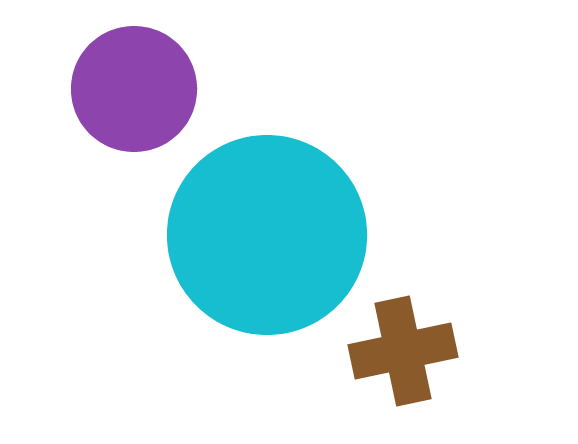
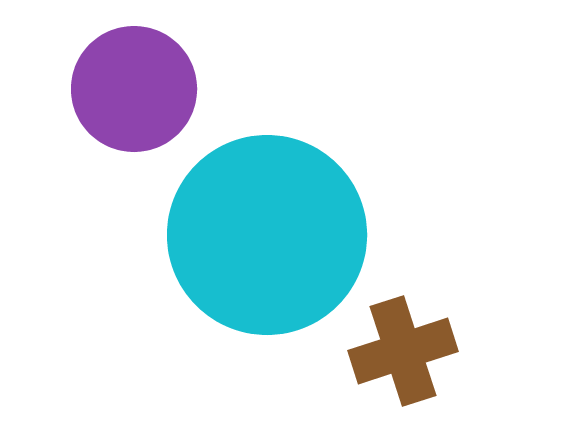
brown cross: rotated 6 degrees counterclockwise
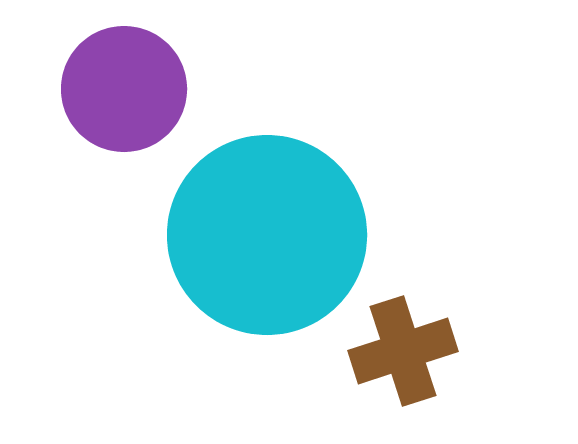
purple circle: moved 10 px left
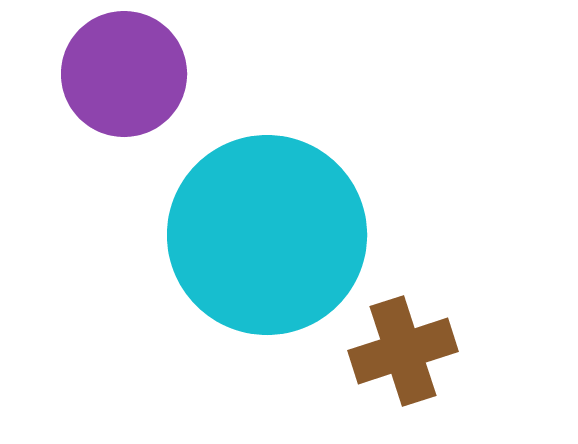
purple circle: moved 15 px up
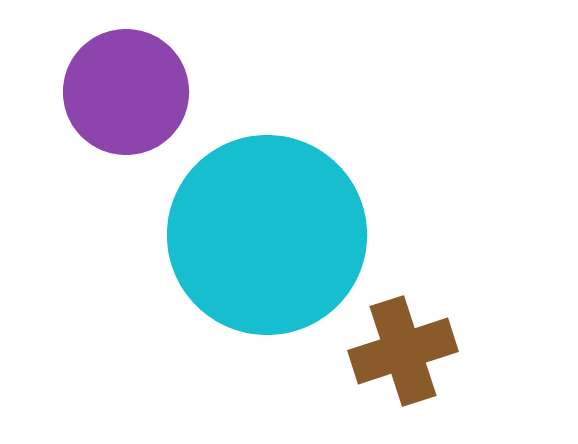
purple circle: moved 2 px right, 18 px down
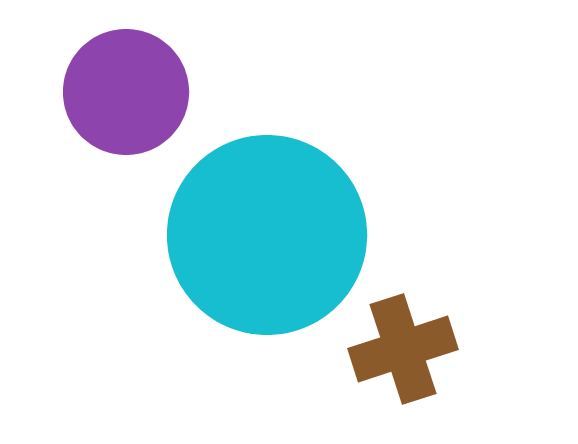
brown cross: moved 2 px up
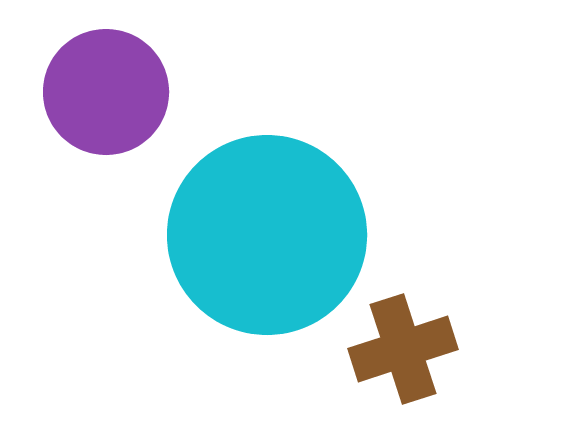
purple circle: moved 20 px left
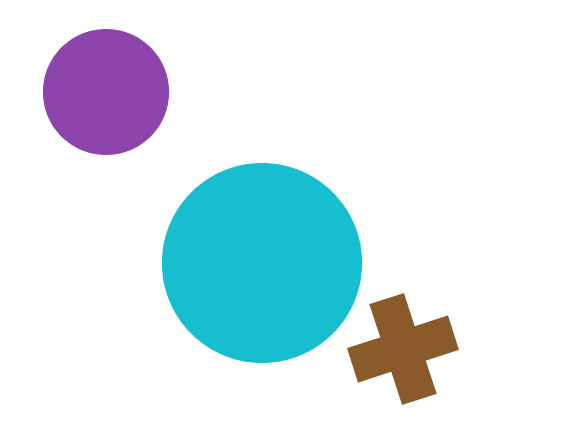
cyan circle: moved 5 px left, 28 px down
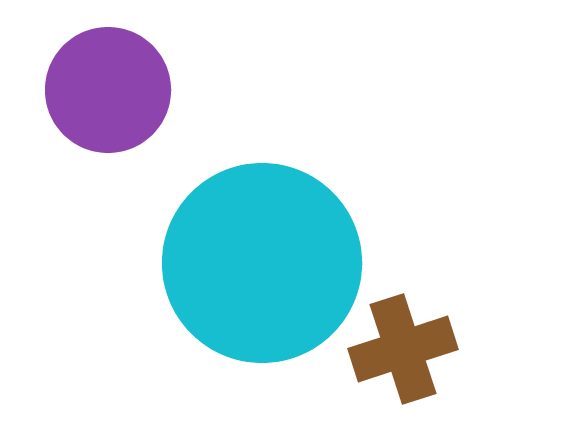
purple circle: moved 2 px right, 2 px up
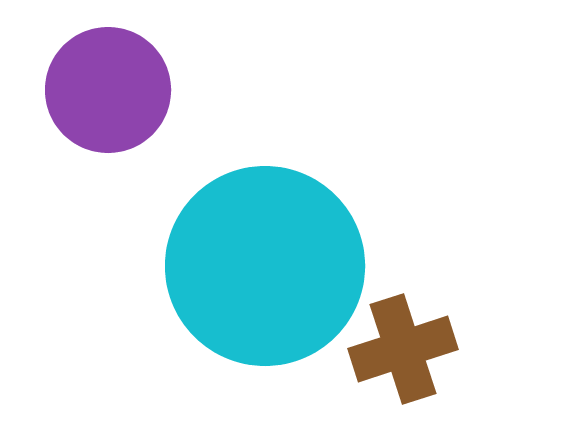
cyan circle: moved 3 px right, 3 px down
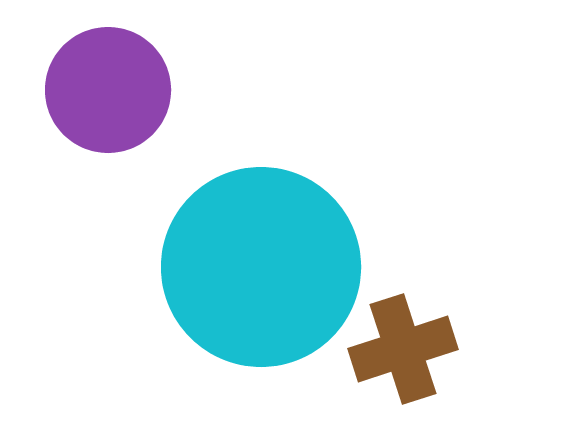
cyan circle: moved 4 px left, 1 px down
